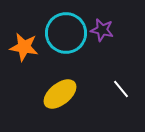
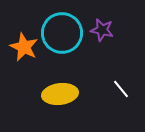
cyan circle: moved 4 px left
orange star: rotated 16 degrees clockwise
yellow ellipse: rotated 32 degrees clockwise
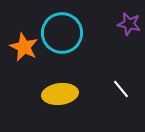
purple star: moved 27 px right, 6 px up
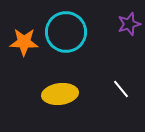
purple star: rotated 30 degrees counterclockwise
cyan circle: moved 4 px right, 1 px up
orange star: moved 5 px up; rotated 24 degrees counterclockwise
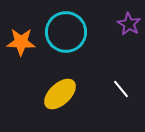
purple star: rotated 25 degrees counterclockwise
orange star: moved 3 px left
yellow ellipse: rotated 36 degrees counterclockwise
